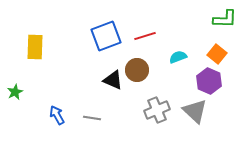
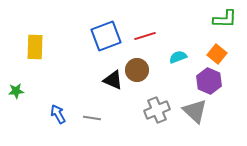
green star: moved 1 px right, 1 px up; rotated 21 degrees clockwise
blue arrow: moved 1 px right, 1 px up
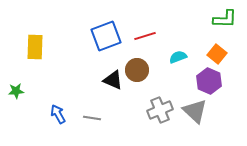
gray cross: moved 3 px right
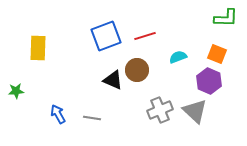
green L-shape: moved 1 px right, 1 px up
yellow rectangle: moved 3 px right, 1 px down
orange square: rotated 18 degrees counterclockwise
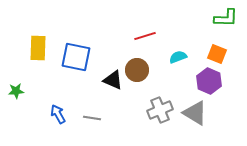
blue square: moved 30 px left, 21 px down; rotated 32 degrees clockwise
gray triangle: moved 2 px down; rotated 12 degrees counterclockwise
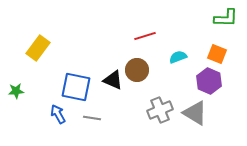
yellow rectangle: rotated 35 degrees clockwise
blue square: moved 30 px down
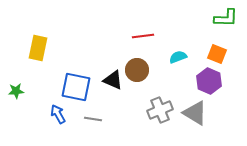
red line: moved 2 px left; rotated 10 degrees clockwise
yellow rectangle: rotated 25 degrees counterclockwise
gray line: moved 1 px right, 1 px down
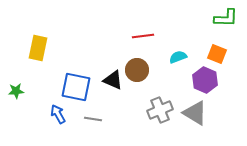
purple hexagon: moved 4 px left, 1 px up
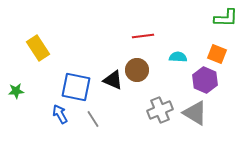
yellow rectangle: rotated 45 degrees counterclockwise
cyan semicircle: rotated 24 degrees clockwise
blue arrow: moved 2 px right
gray line: rotated 48 degrees clockwise
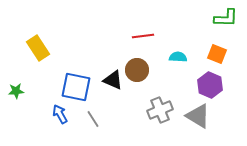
purple hexagon: moved 5 px right, 5 px down
gray triangle: moved 3 px right, 3 px down
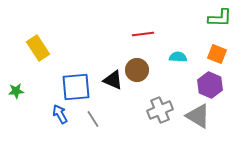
green L-shape: moved 6 px left
red line: moved 2 px up
blue square: rotated 16 degrees counterclockwise
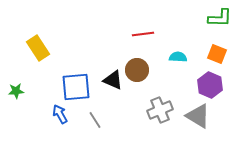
gray line: moved 2 px right, 1 px down
